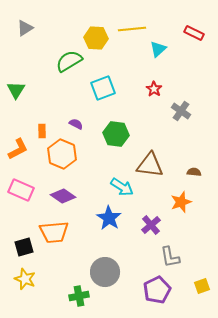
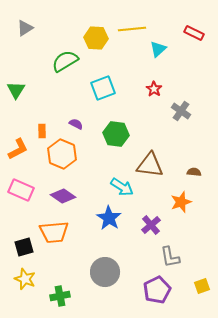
green semicircle: moved 4 px left
green cross: moved 19 px left
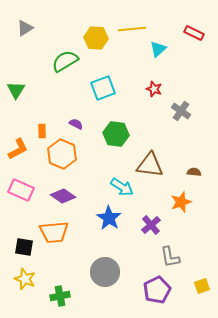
red star: rotated 14 degrees counterclockwise
black square: rotated 24 degrees clockwise
